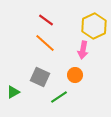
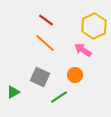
pink arrow: rotated 114 degrees clockwise
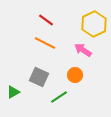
yellow hexagon: moved 2 px up
orange line: rotated 15 degrees counterclockwise
gray square: moved 1 px left
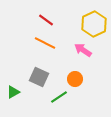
orange circle: moved 4 px down
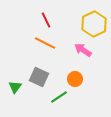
red line: rotated 28 degrees clockwise
green triangle: moved 2 px right, 5 px up; rotated 24 degrees counterclockwise
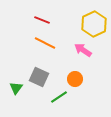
red line: moved 4 px left; rotated 42 degrees counterclockwise
green triangle: moved 1 px right, 1 px down
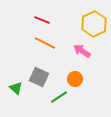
pink arrow: moved 1 px left, 1 px down
green triangle: rotated 24 degrees counterclockwise
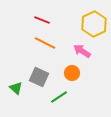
orange circle: moved 3 px left, 6 px up
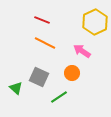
yellow hexagon: moved 1 px right, 2 px up
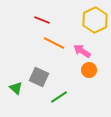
yellow hexagon: moved 2 px up
orange line: moved 9 px right
orange circle: moved 17 px right, 3 px up
